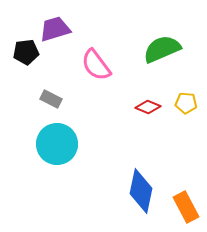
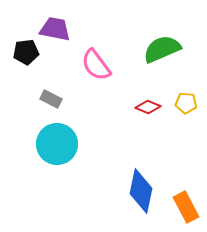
purple trapezoid: rotated 28 degrees clockwise
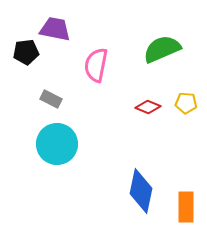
pink semicircle: rotated 48 degrees clockwise
orange rectangle: rotated 28 degrees clockwise
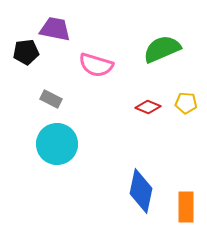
pink semicircle: rotated 84 degrees counterclockwise
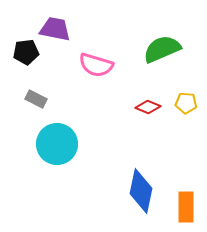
gray rectangle: moved 15 px left
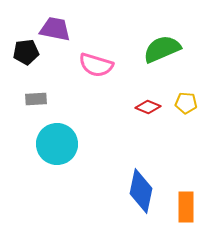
gray rectangle: rotated 30 degrees counterclockwise
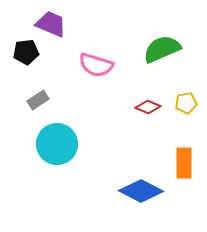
purple trapezoid: moved 4 px left, 5 px up; rotated 12 degrees clockwise
gray rectangle: moved 2 px right, 1 px down; rotated 30 degrees counterclockwise
yellow pentagon: rotated 15 degrees counterclockwise
blue diamond: rotated 75 degrees counterclockwise
orange rectangle: moved 2 px left, 44 px up
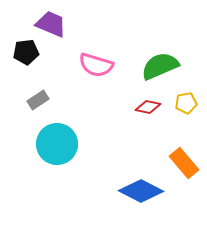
green semicircle: moved 2 px left, 17 px down
red diamond: rotated 10 degrees counterclockwise
orange rectangle: rotated 40 degrees counterclockwise
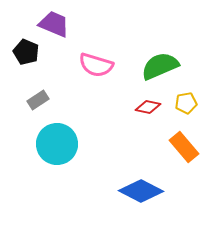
purple trapezoid: moved 3 px right
black pentagon: rotated 30 degrees clockwise
orange rectangle: moved 16 px up
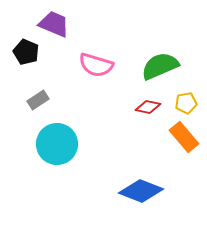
orange rectangle: moved 10 px up
blue diamond: rotated 6 degrees counterclockwise
